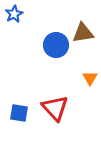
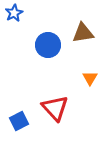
blue star: moved 1 px up
blue circle: moved 8 px left
blue square: moved 8 px down; rotated 36 degrees counterclockwise
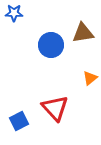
blue star: rotated 30 degrees clockwise
blue circle: moved 3 px right
orange triangle: rotated 21 degrees clockwise
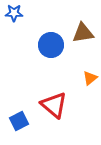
red triangle: moved 1 px left, 3 px up; rotated 8 degrees counterclockwise
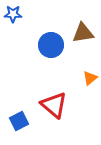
blue star: moved 1 px left, 1 px down
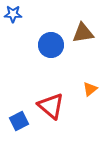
orange triangle: moved 11 px down
red triangle: moved 3 px left, 1 px down
